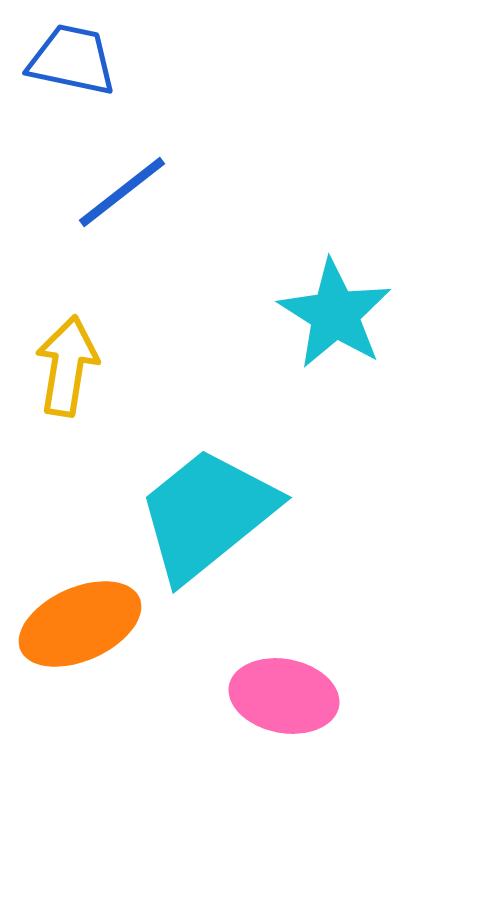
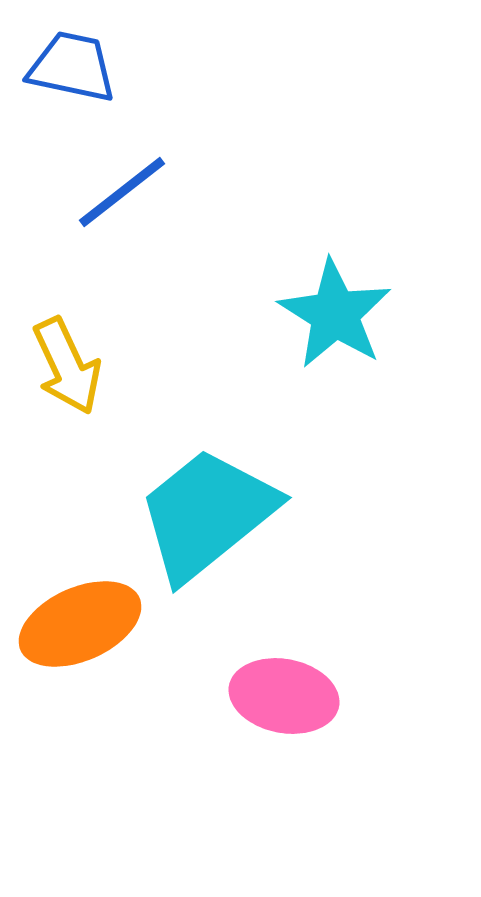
blue trapezoid: moved 7 px down
yellow arrow: rotated 146 degrees clockwise
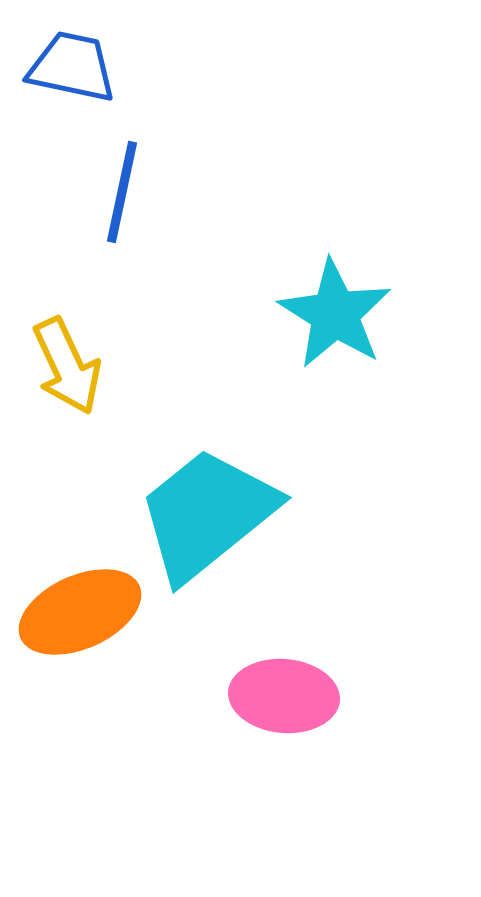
blue line: rotated 40 degrees counterclockwise
orange ellipse: moved 12 px up
pink ellipse: rotated 6 degrees counterclockwise
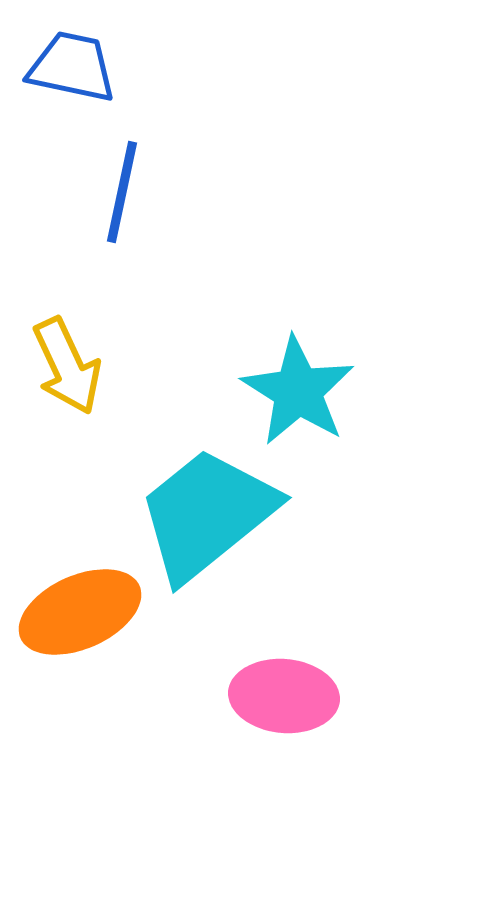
cyan star: moved 37 px left, 77 px down
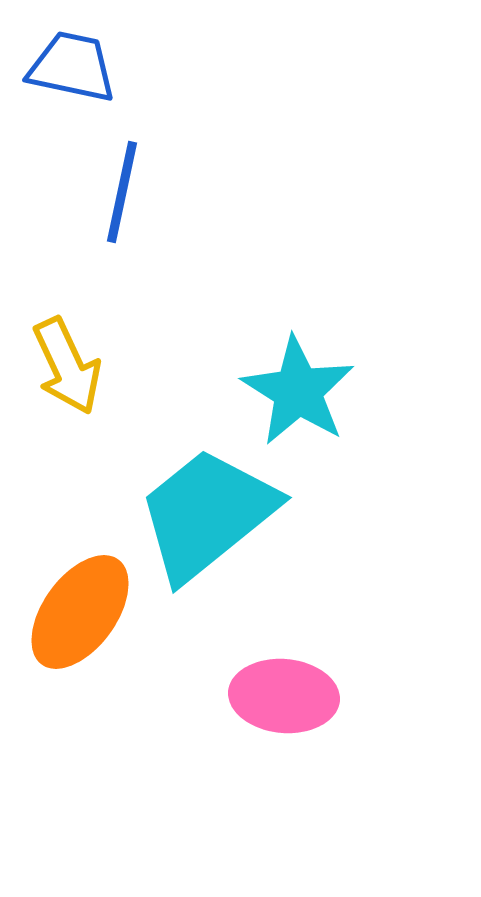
orange ellipse: rotated 30 degrees counterclockwise
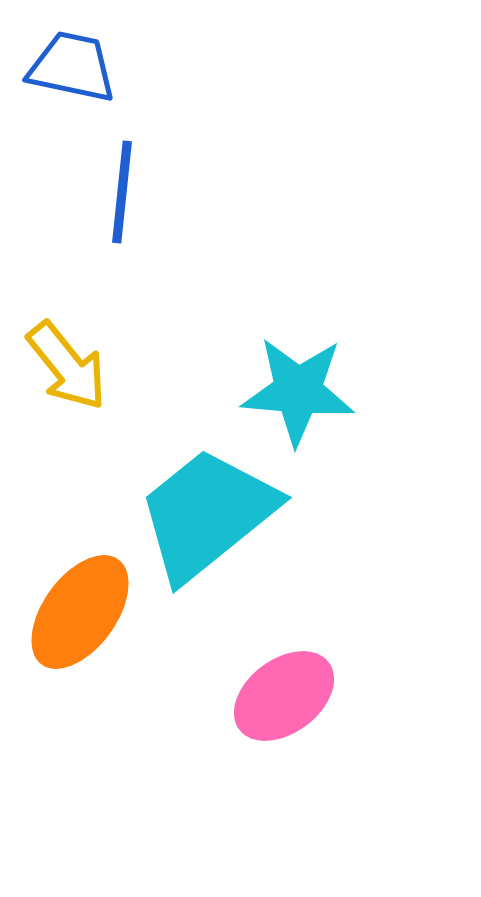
blue line: rotated 6 degrees counterclockwise
yellow arrow: rotated 14 degrees counterclockwise
cyan star: rotated 27 degrees counterclockwise
pink ellipse: rotated 42 degrees counterclockwise
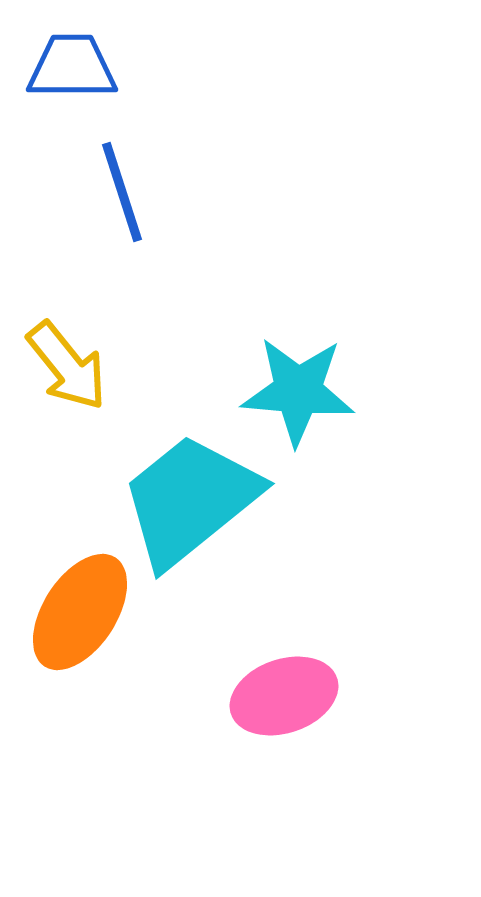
blue trapezoid: rotated 12 degrees counterclockwise
blue line: rotated 24 degrees counterclockwise
cyan trapezoid: moved 17 px left, 14 px up
orange ellipse: rotated 3 degrees counterclockwise
pink ellipse: rotated 18 degrees clockwise
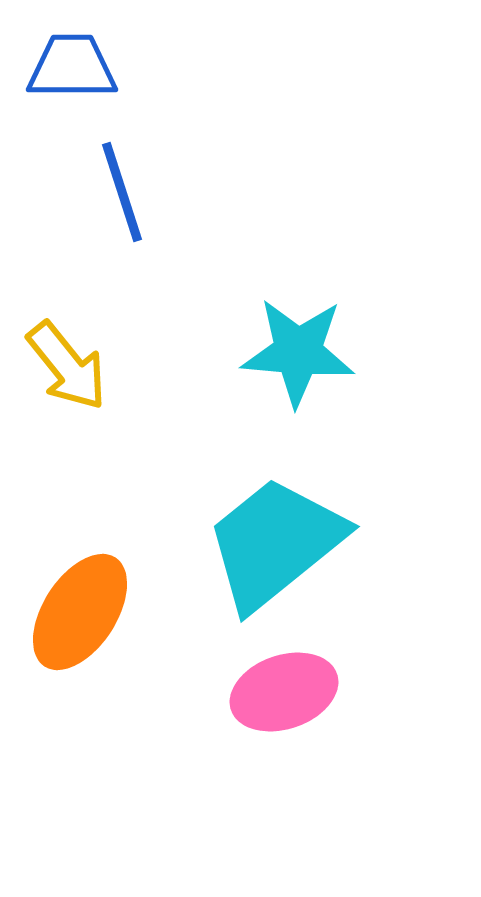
cyan star: moved 39 px up
cyan trapezoid: moved 85 px right, 43 px down
pink ellipse: moved 4 px up
